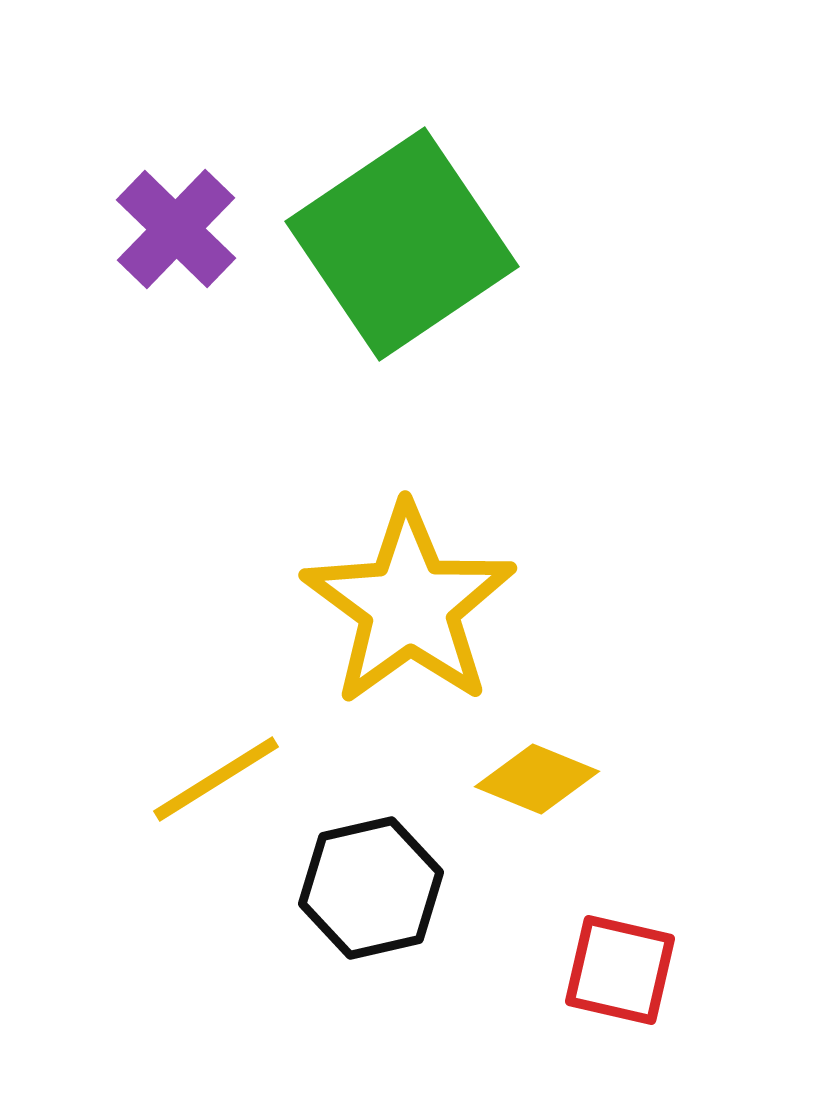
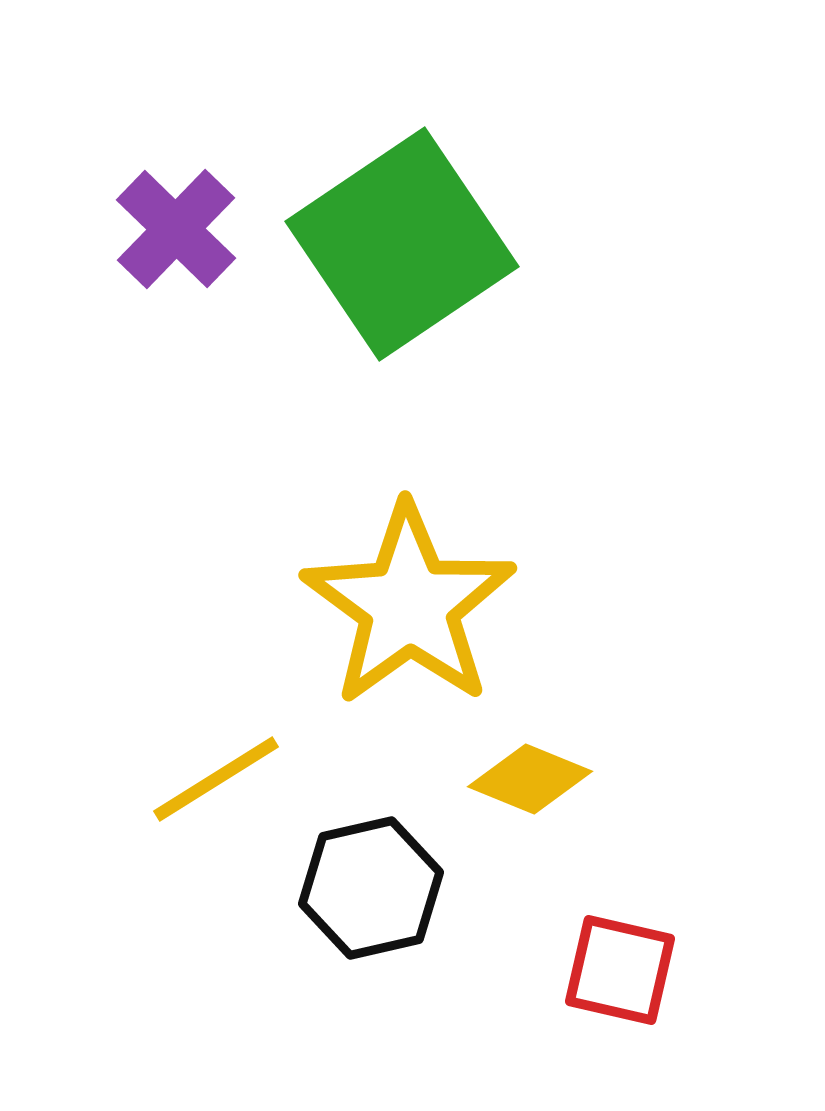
yellow diamond: moved 7 px left
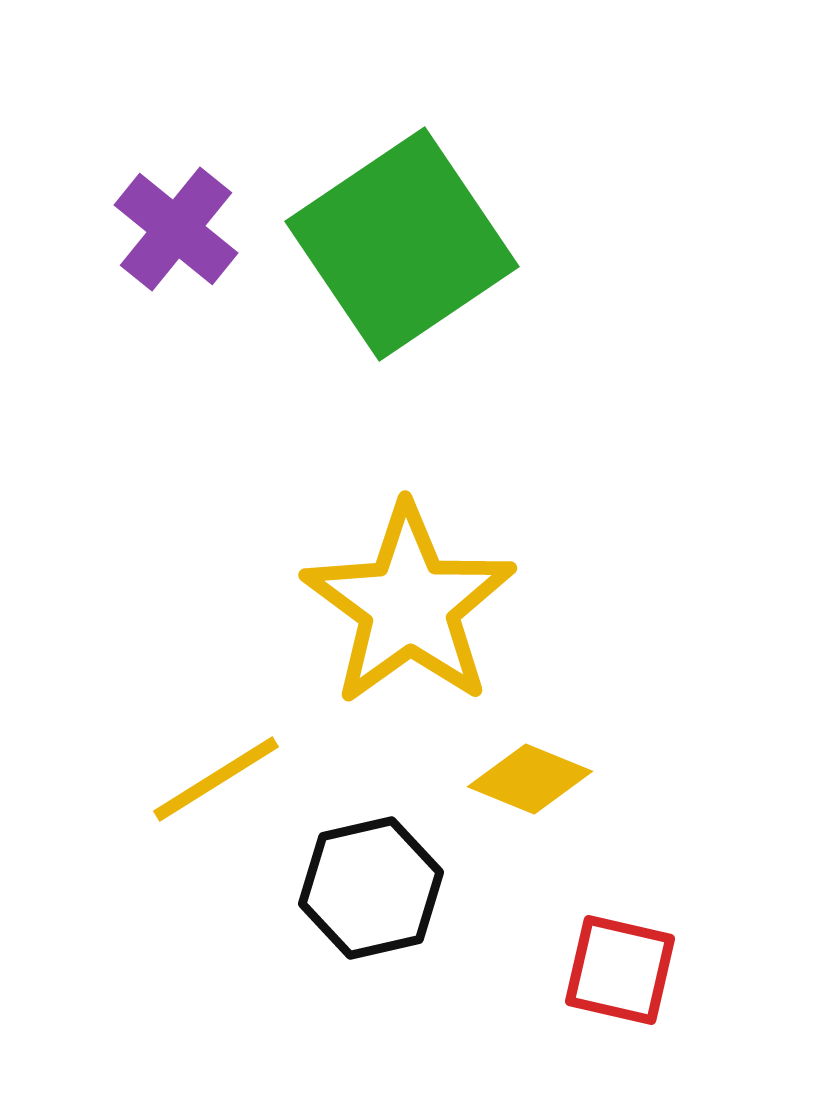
purple cross: rotated 5 degrees counterclockwise
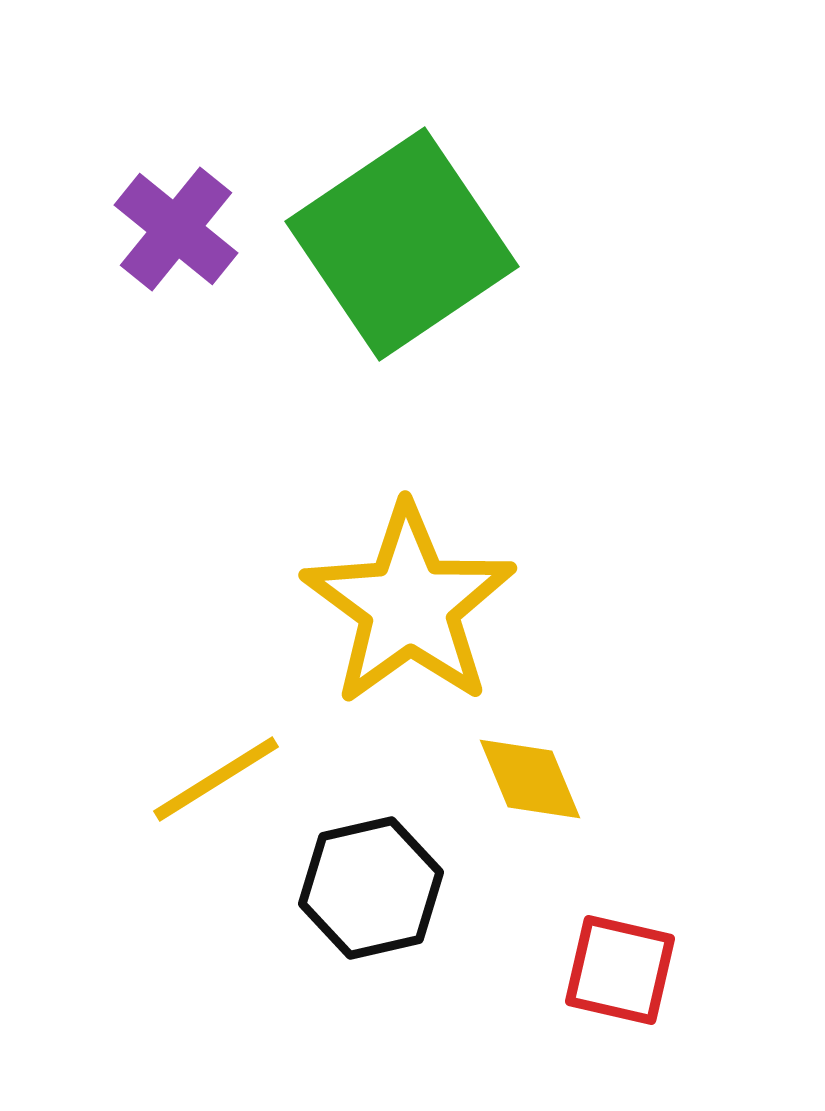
yellow diamond: rotated 45 degrees clockwise
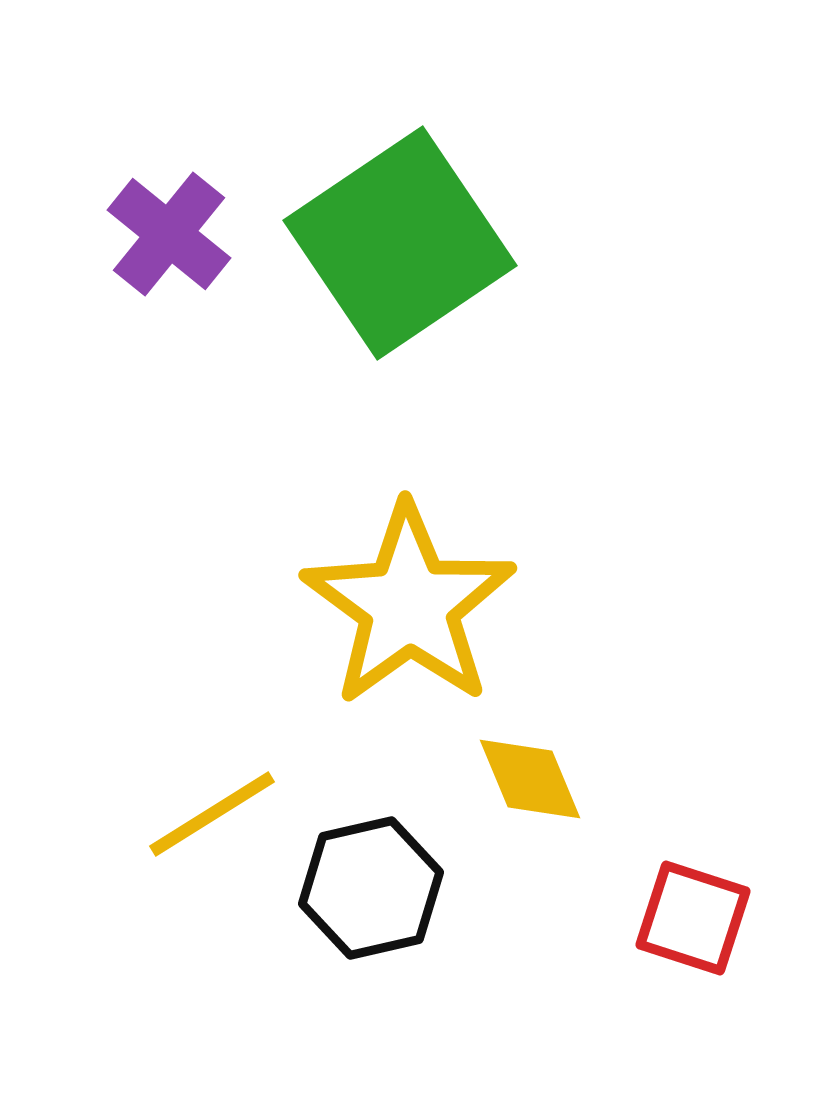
purple cross: moved 7 px left, 5 px down
green square: moved 2 px left, 1 px up
yellow line: moved 4 px left, 35 px down
red square: moved 73 px right, 52 px up; rotated 5 degrees clockwise
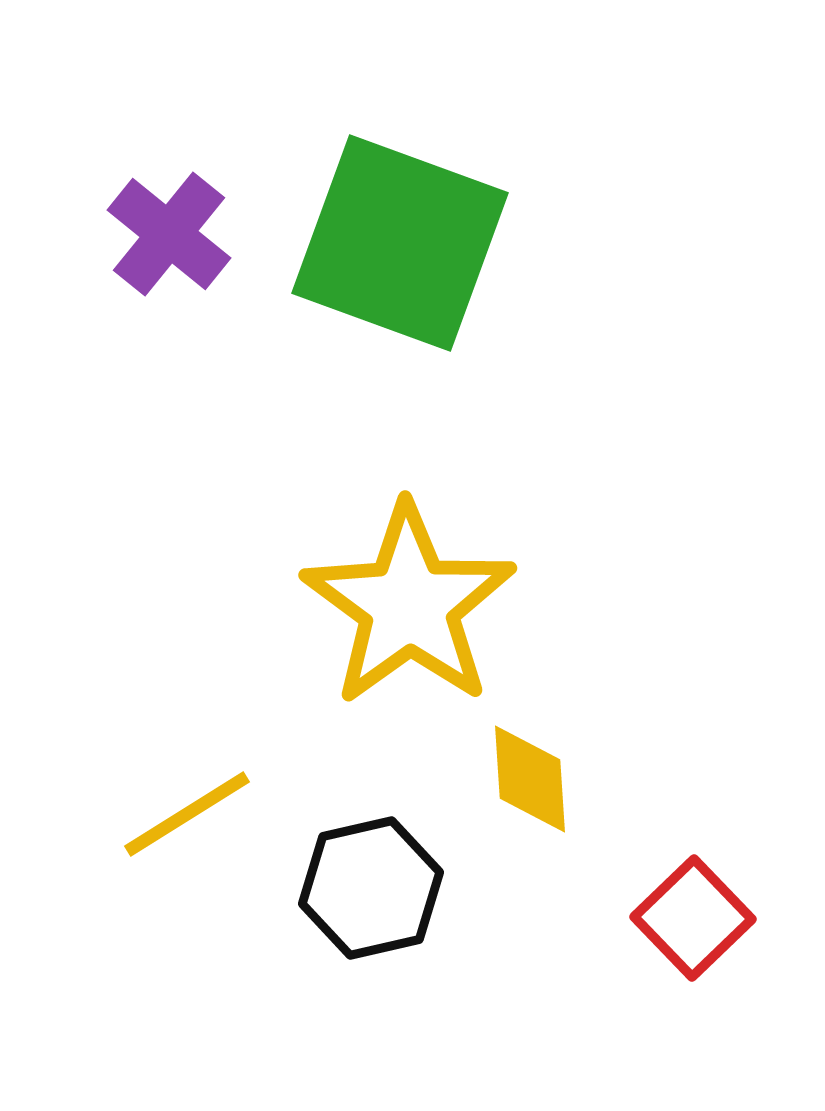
green square: rotated 36 degrees counterclockwise
yellow diamond: rotated 19 degrees clockwise
yellow line: moved 25 px left
red square: rotated 28 degrees clockwise
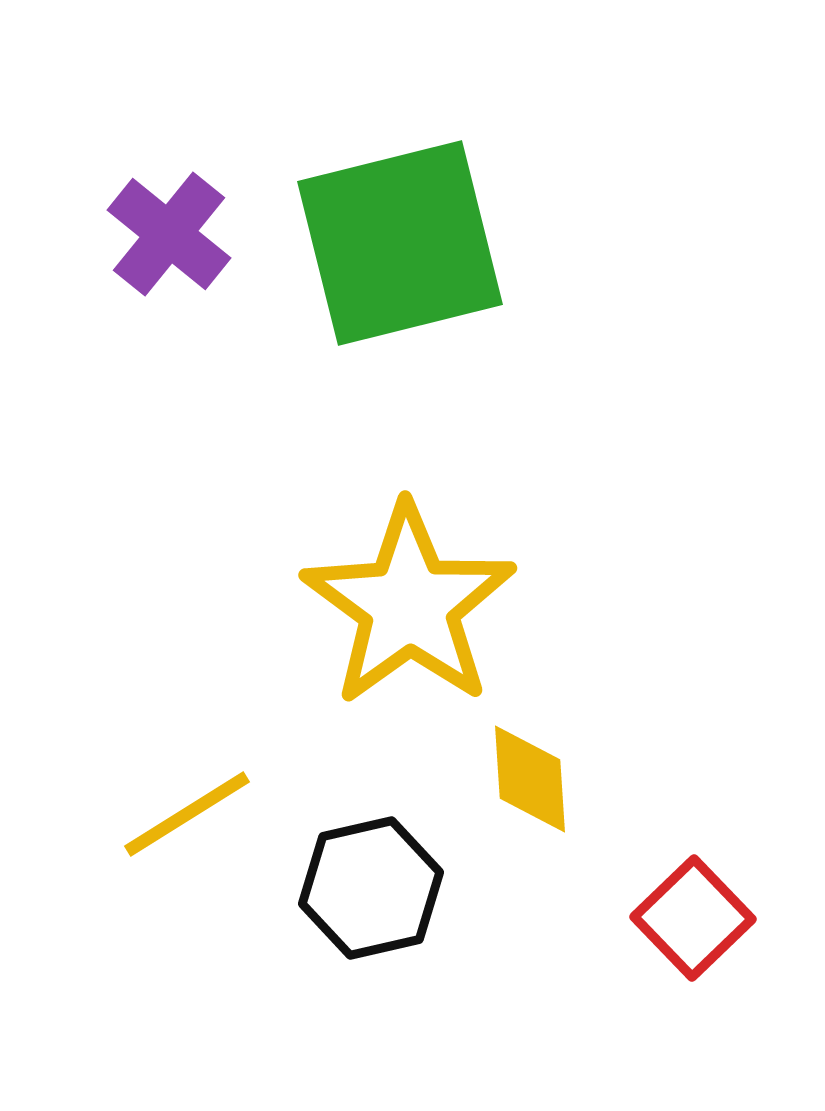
green square: rotated 34 degrees counterclockwise
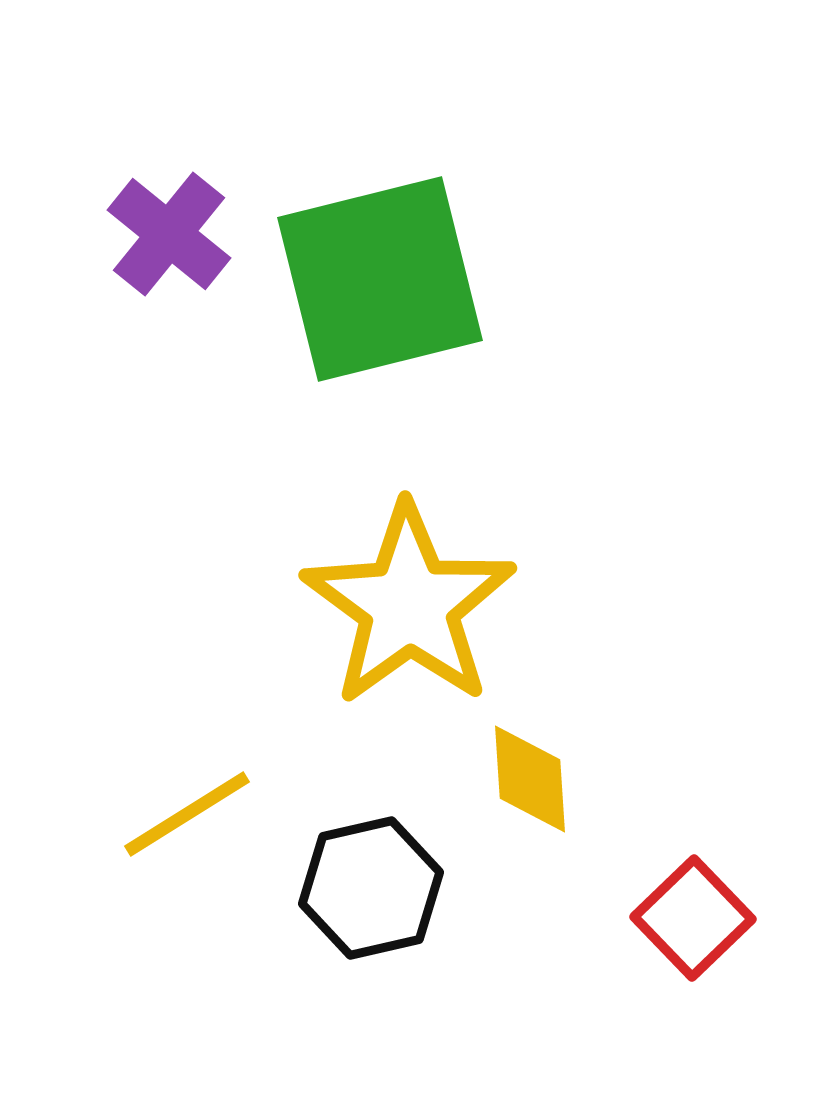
green square: moved 20 px left, 36 px down
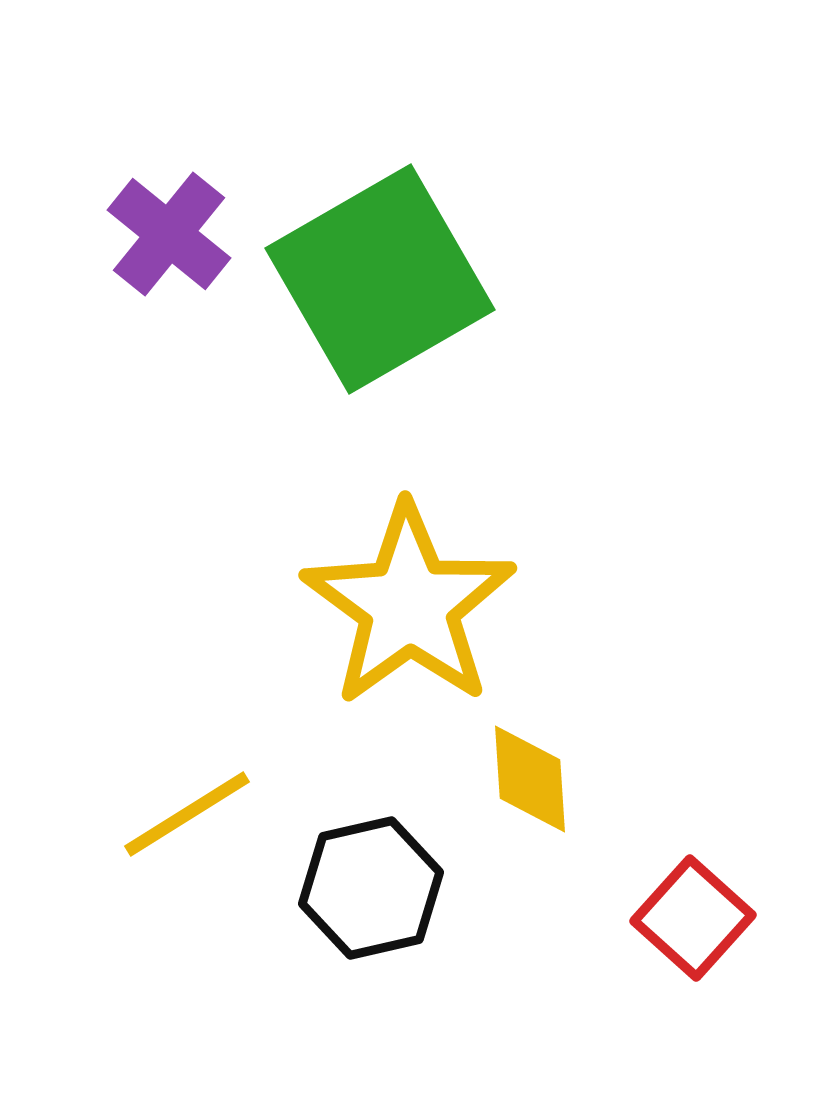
green square: rotated 16 degrees counterclockwise
red square: rotated 4 degrees counterclockwise
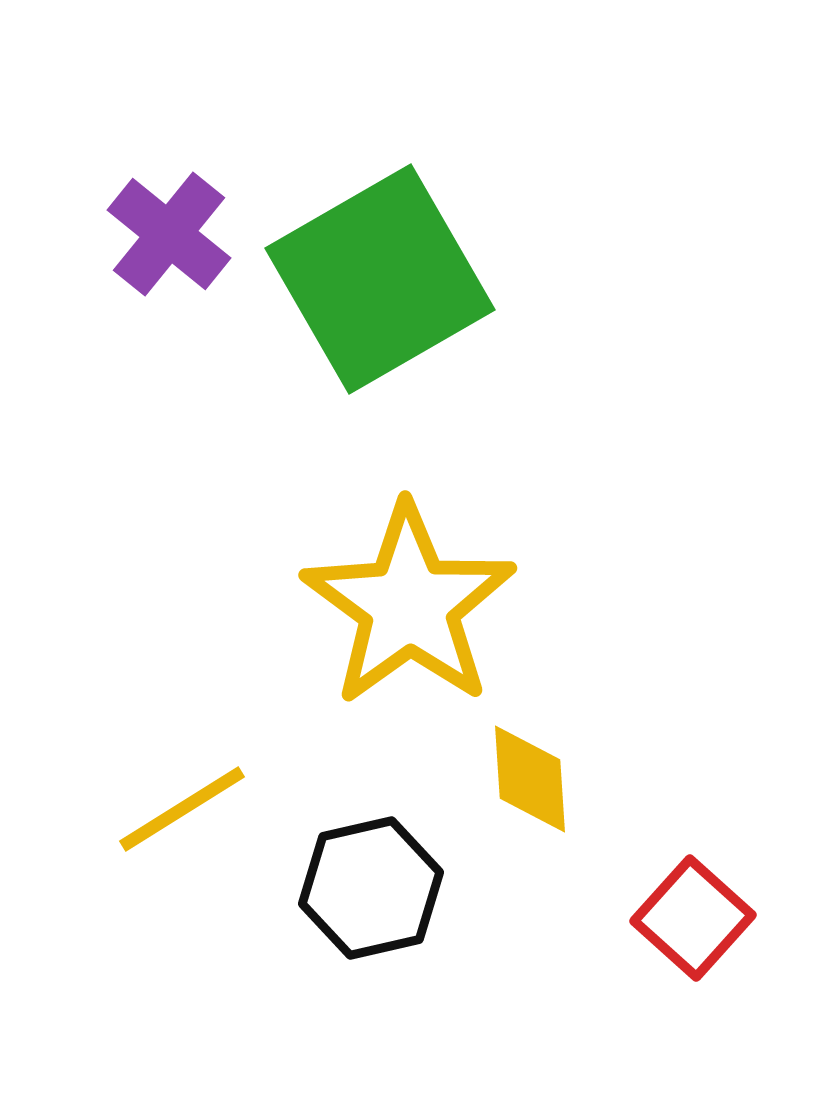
yellow line: moved 5 px left, 5 px up
